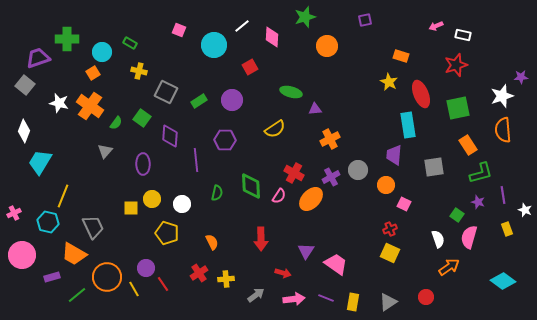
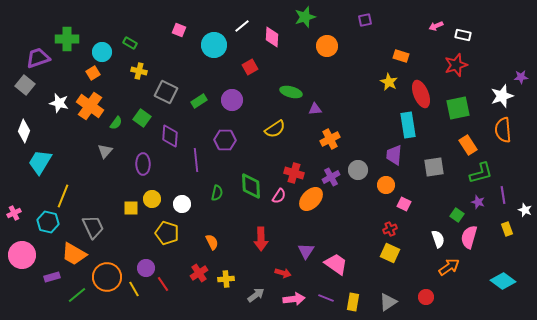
red cross at (294, 173): rotated 12 degrees counterclockwise
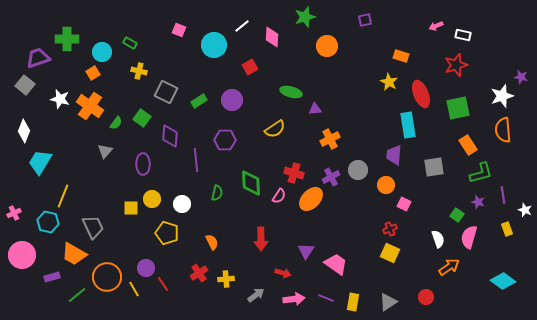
purple star at (521, 77): rotated 16 degrees clockwise
white star at (59, 103): moved 1 px right, 4 px up
green diamond at (251, 186): moved 3 px up
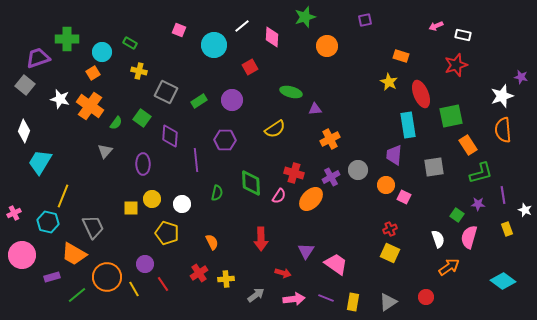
green square at (458, 108): moved 7 px left, 8 px down
purple star at (478, 202): moved 2 px down; rotated 16 degrees counterclockwise
pink square at (404, 204): moved 7 px up
purple circle at (146, 268): moved 1 px left, 4 px up
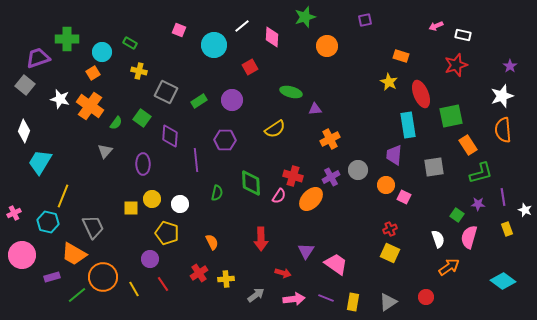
purple star at (521, 77): moved 11 px left, 11 px up; rotated 24 degrees clockwise
red cross at (294, 173): moved 1 px left, 3 px down
purple line at (503, 195): moved 2 px down
white circle at (182, 204): moved 2 px left
purple circle at (145, 264): moved 5 px right, 5 px up
orange circle at (107, 277): moved 4 px left
